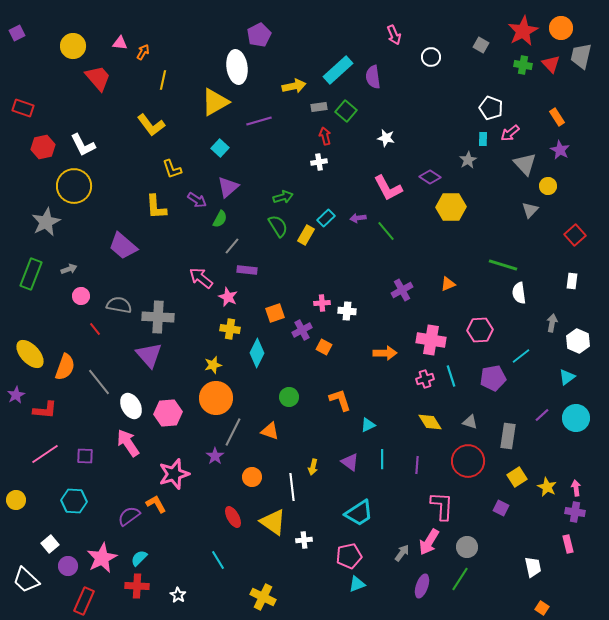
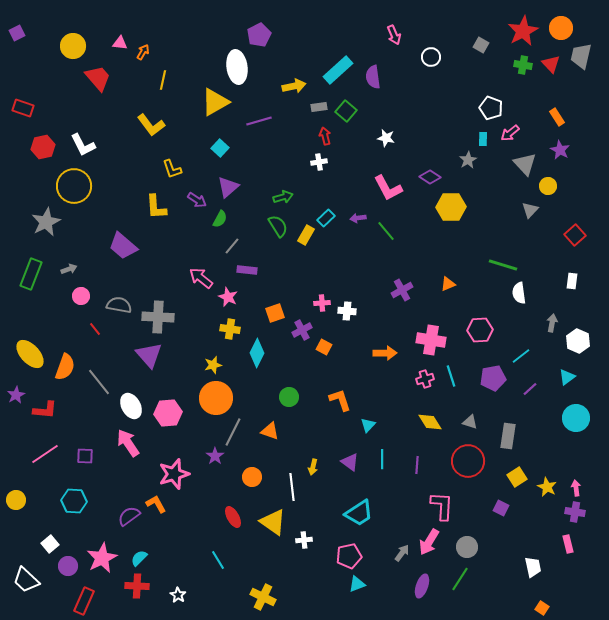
purple line at (542, 415): moved 12 px left, 26 px up
cyan triangle at (368, 425): rotated 21 degrees counterclockwise
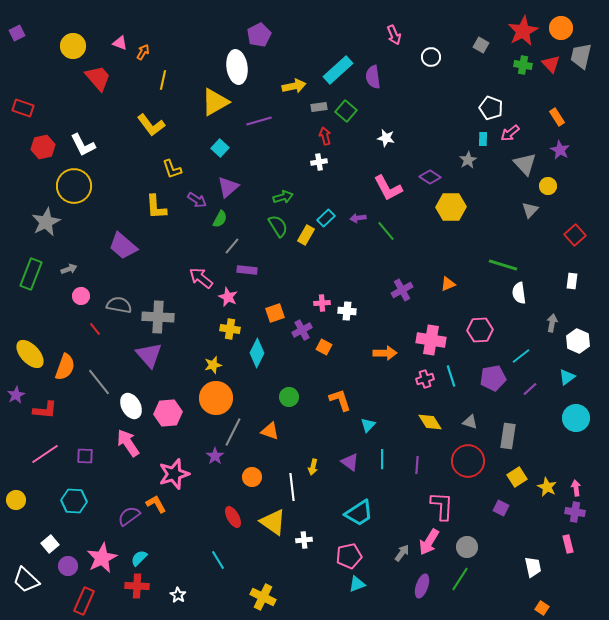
pink triangle at (120, 43): rotated 14 degrees clockwise
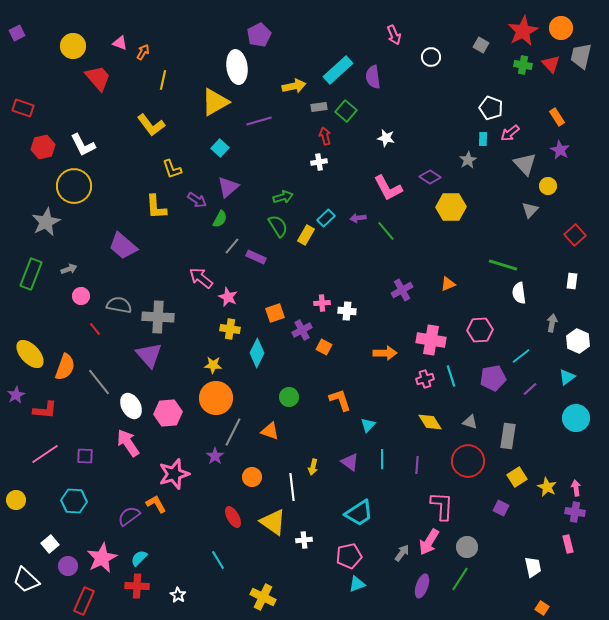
purple rectangle at (247, 270): moved 9 px right, 13 px up; rotated 18 degrees clockwise
yellow star at (213, 365): rotated 18 degrees clockwise
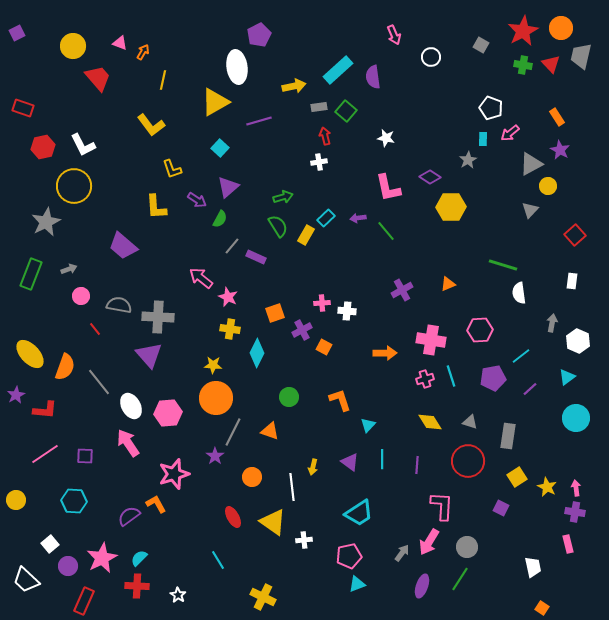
gray triangle at (525, 164): moved 6 px right; rotated 45 degrees clockwise
pink L-shape at (388, 188): rotated 16 degrees clockwise
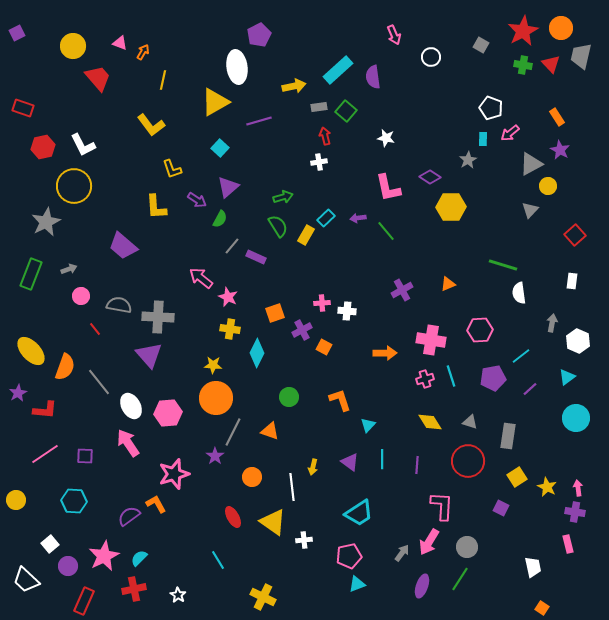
yellow ellipse at (30, 354): moved 1 px right, 3 px up
purple star at (16, 395): moved 2 px right, 2 px up
pink arrow at (576, 488): moved 2 px right
pink star at (102, 558): moved 2 px right, 2 px up
red cross at (137, 586): moved 3 px left, 3 px down; rotated 15 degrees counterclockwise
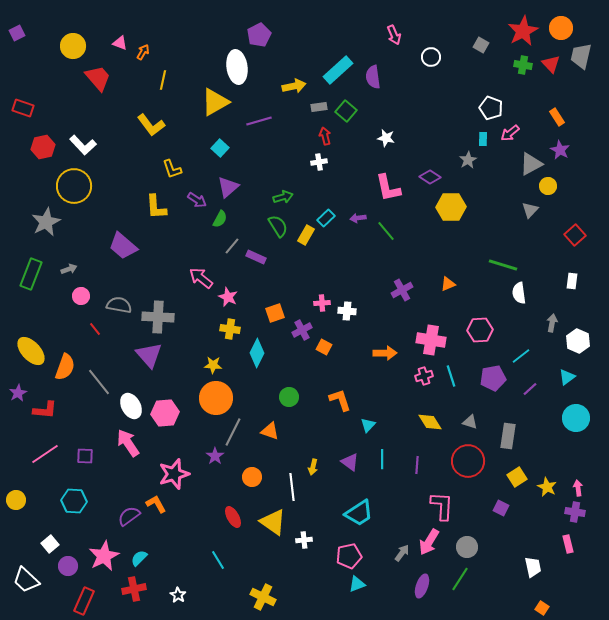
white L-shape at (83, 145): rotated 16 degrees counterclockwise
pink cross at (425, 379): moved 1 px left, 3 px up
pink hexagon at (168, 413): moved 3 px left
